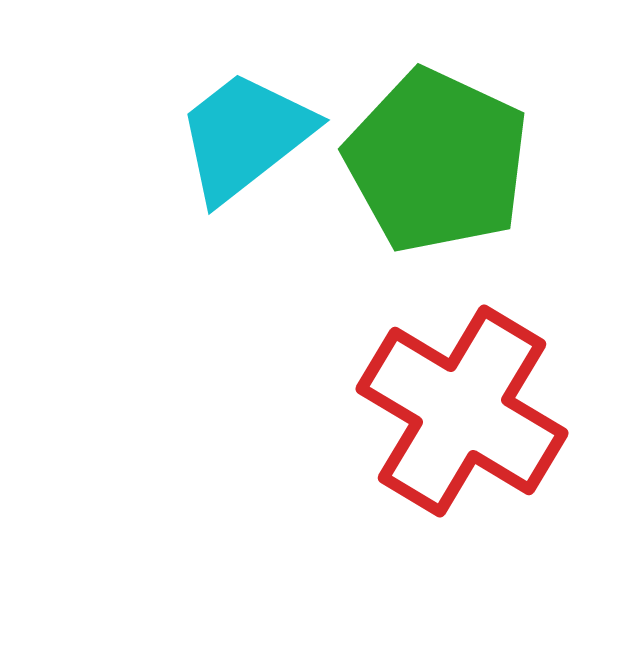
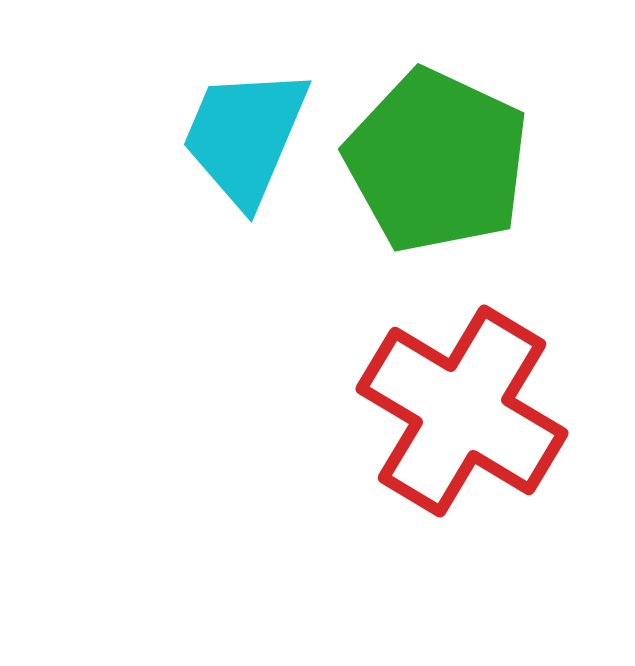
cyan trapezoid: rotated 29 degrees counterclockwise
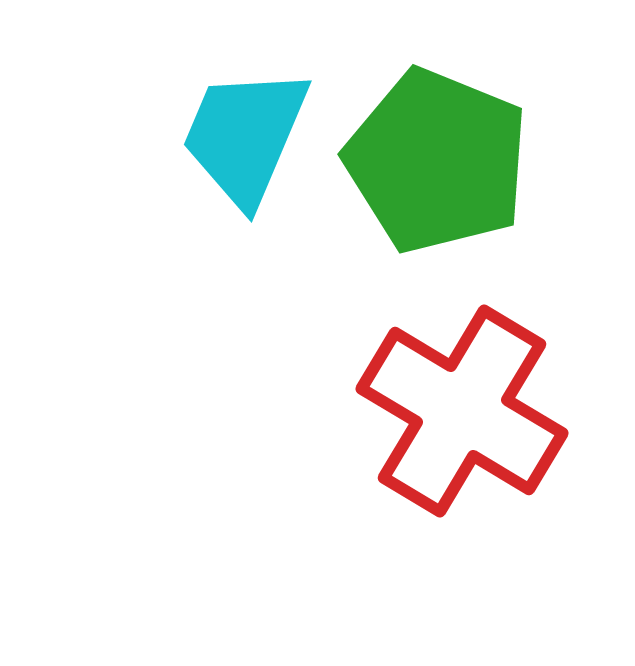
green pentagon: rotated 3 degrees counterclockwise
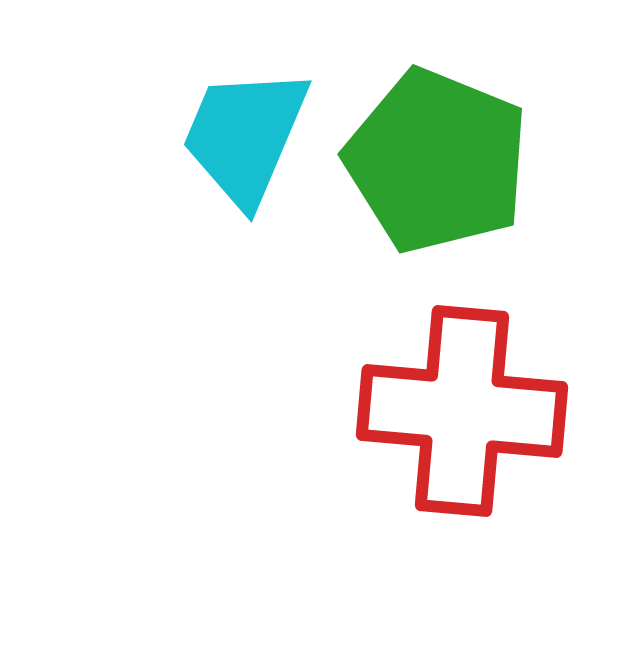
red cross: rotated 26 degrees counterclockwise
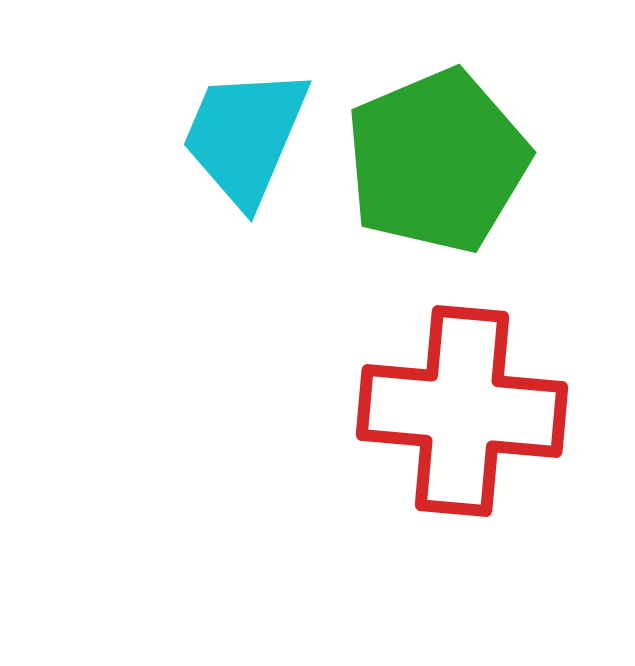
green pentagon: rotated 27 degrees clockwise
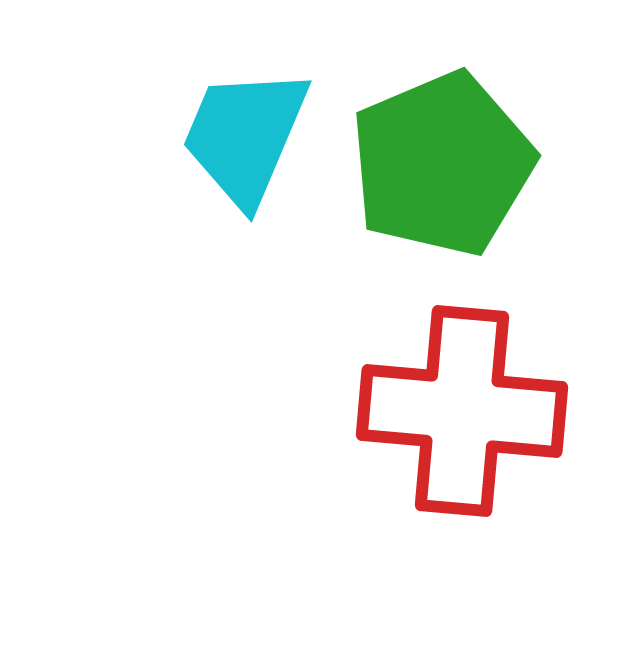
green pentagon: moved 5 px right, 3 px down
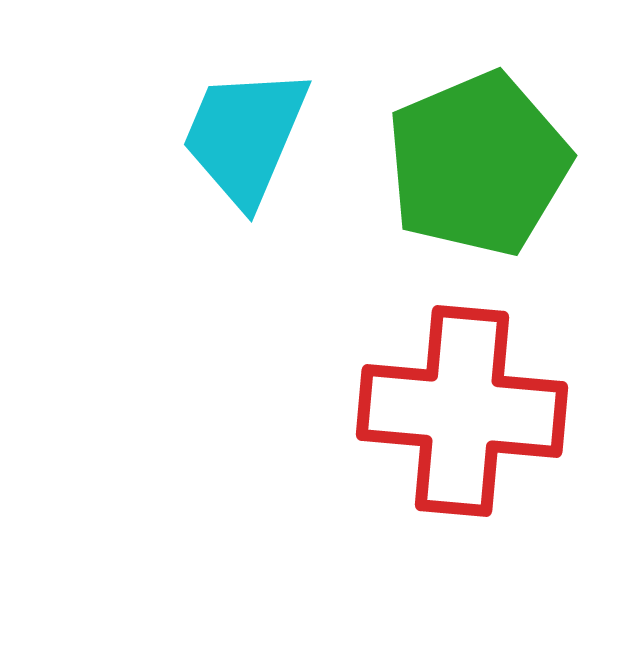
green pentagon: moved 36 px right
